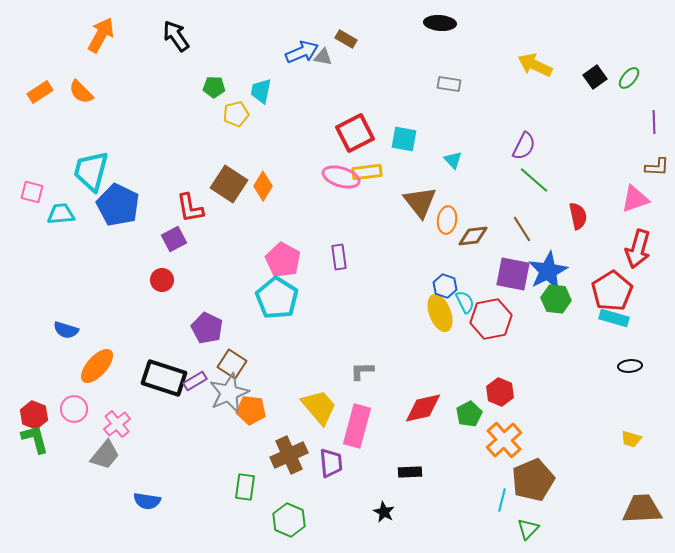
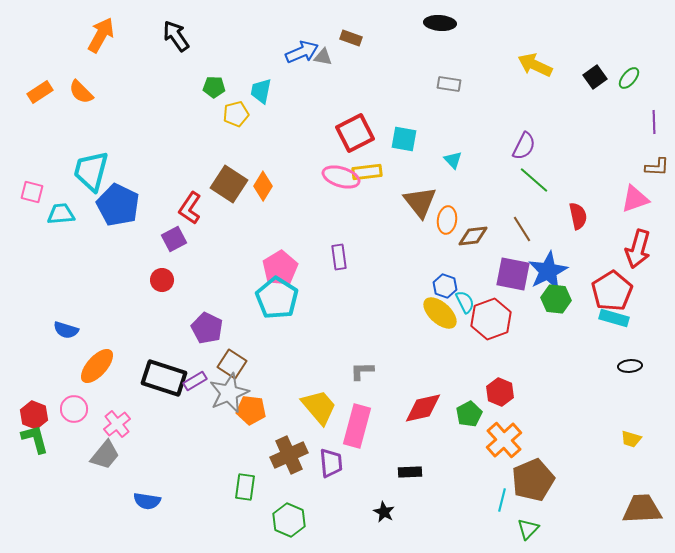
brown rectangle at (346, 39): moved 5 px right, 1 px up; rotated 10 degrees counterclockwise
red L-shape at (190, 208): rotated 44 degrees clockwise
pink pentagon at (283, 260): moved 3 px left, 8 px down; rotated 12 degrees clockwise
yellow ellipse at (440, 313): rotated 27 degrees counterclockwise
red hexagon at (491, 319): rotated 9 degrees counterclockwise
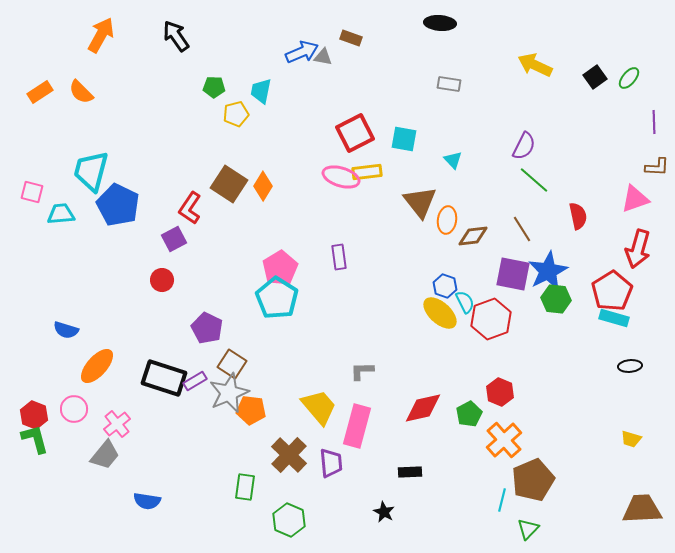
brown cross at (289, 455): rotated 21 degrees counterclockwise
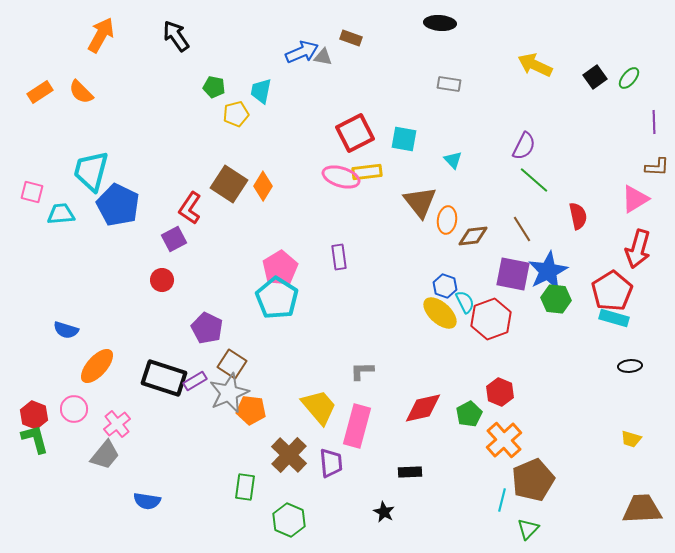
green pentagon at (214, 87): rotated 10 degrees clockwise
pink triangle at (635, 199): rotated 12 degrees counterclockwise
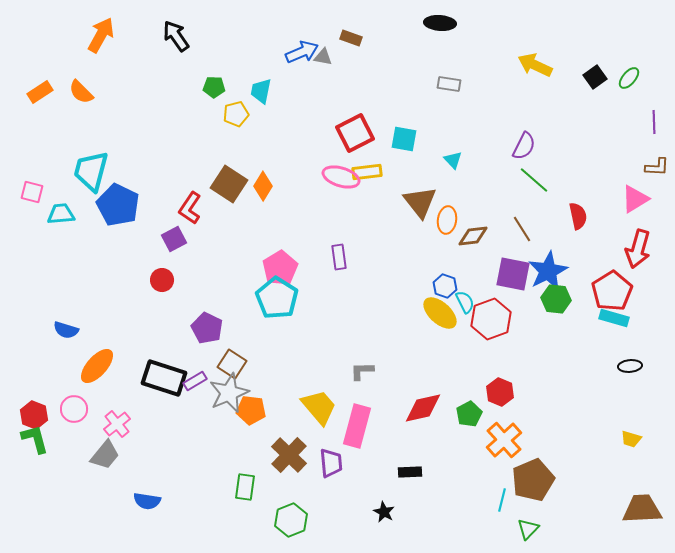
green pentagon at (214, 87): rotated 10 degrees counterclockwise
green hexagon at (289, 520): moved 2 px right; rotated 16 degrees clockwise
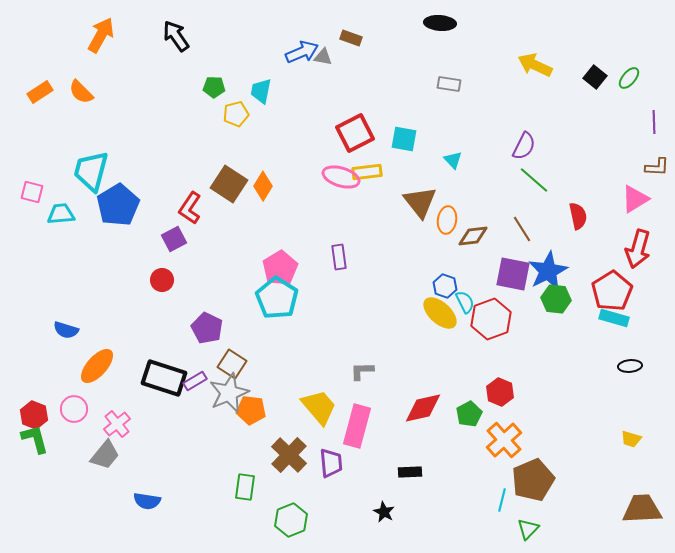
black square at (595, 77): rotated 15 degrees counterclockwise
blue pentagon at (118, 205): rotated 15 degrees clockwise
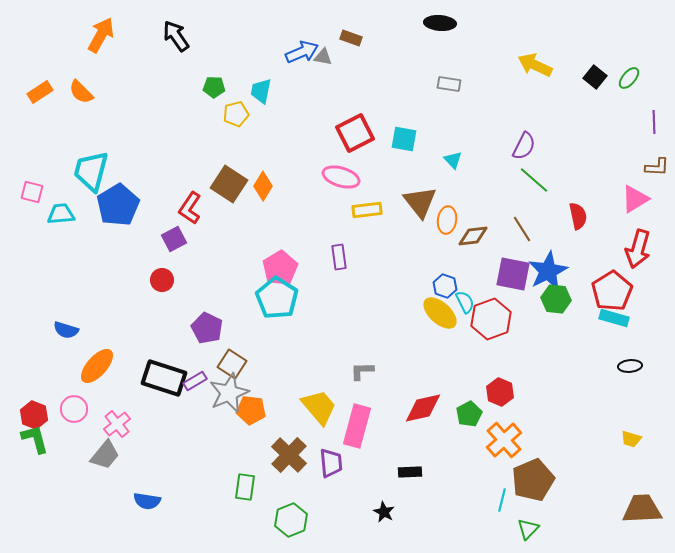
yellow rectangle at (367, 172): moved 38 px down
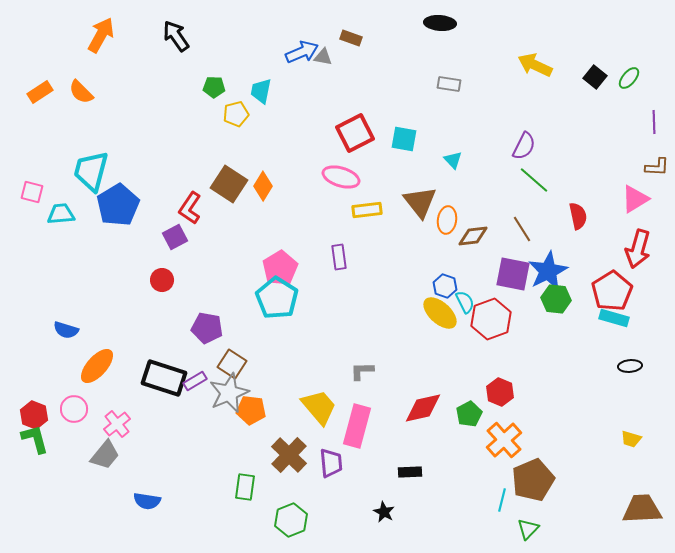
purple square at (174, 239): moved 1 px right, 2 px up
purple pentagon at (207, 328): rotated 16 degrees counterclockwise
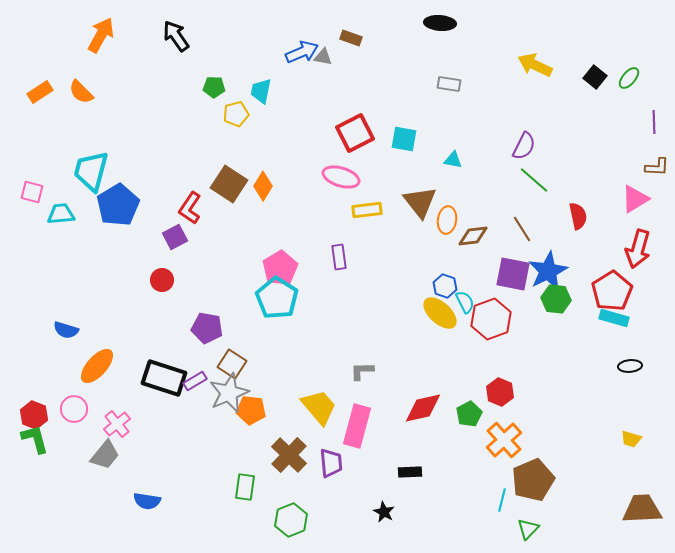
cyan triangle at (453, 160): rotated 36 degrees counterclockwise
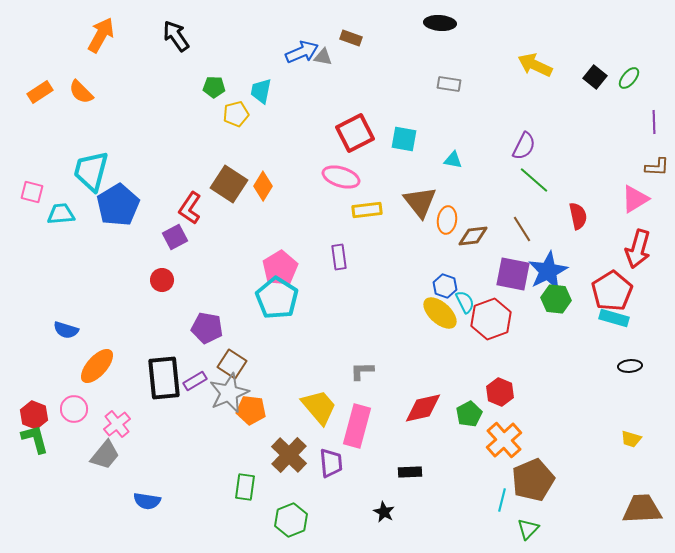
black rectangle at (164, 378): rotated 66 degrees clockwise
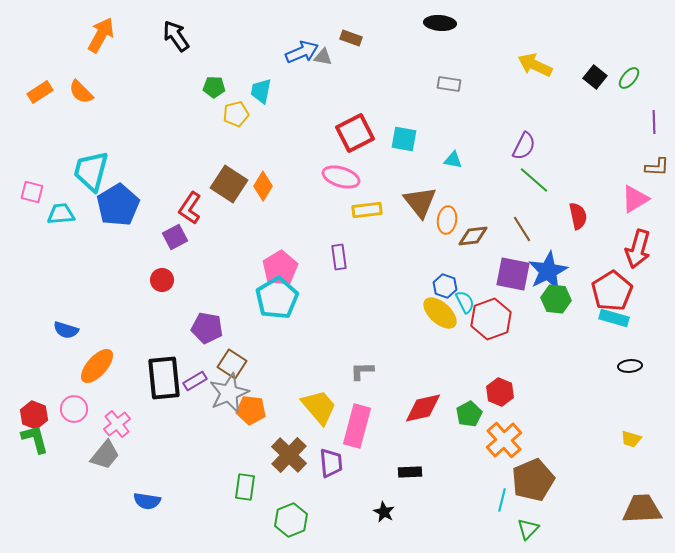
cyan pentagon at (277, 298): rotated 9 degrees clockwise
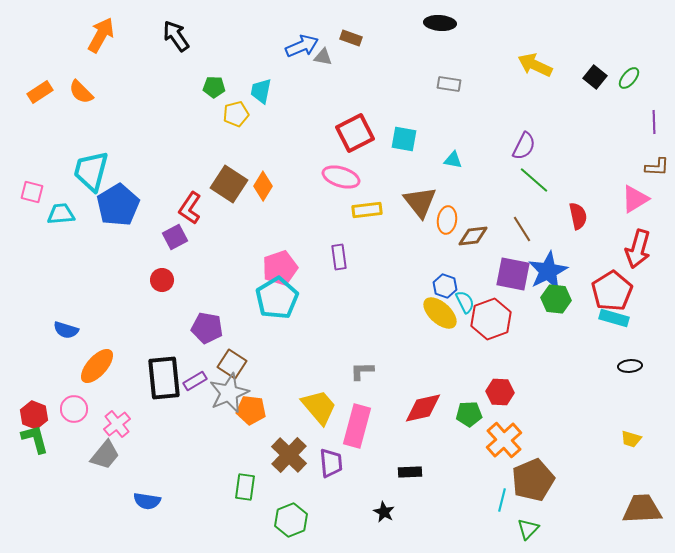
blue arrow at (302, 52): moved 6 px up
pink pentagon at (280, 268): rotated 12 degrees clockwise
red hexagon at (500, 392): rotated 20 degrees counterclockwise
green pentagon at (469, 414): rotated 25 degrees clockwise
